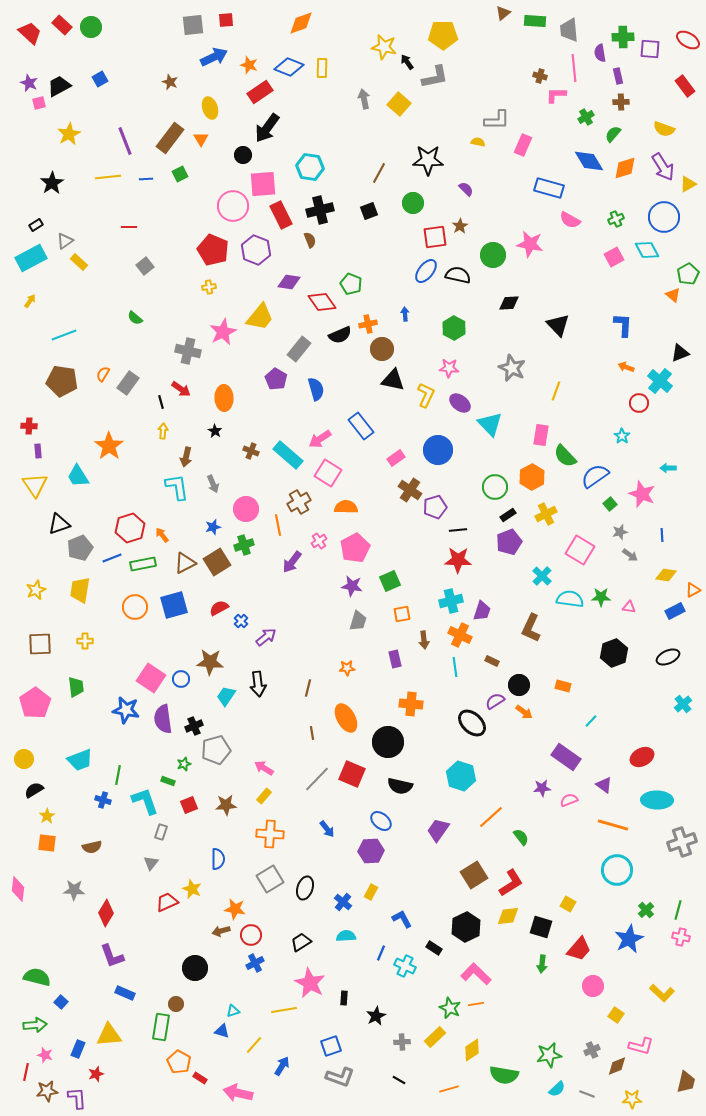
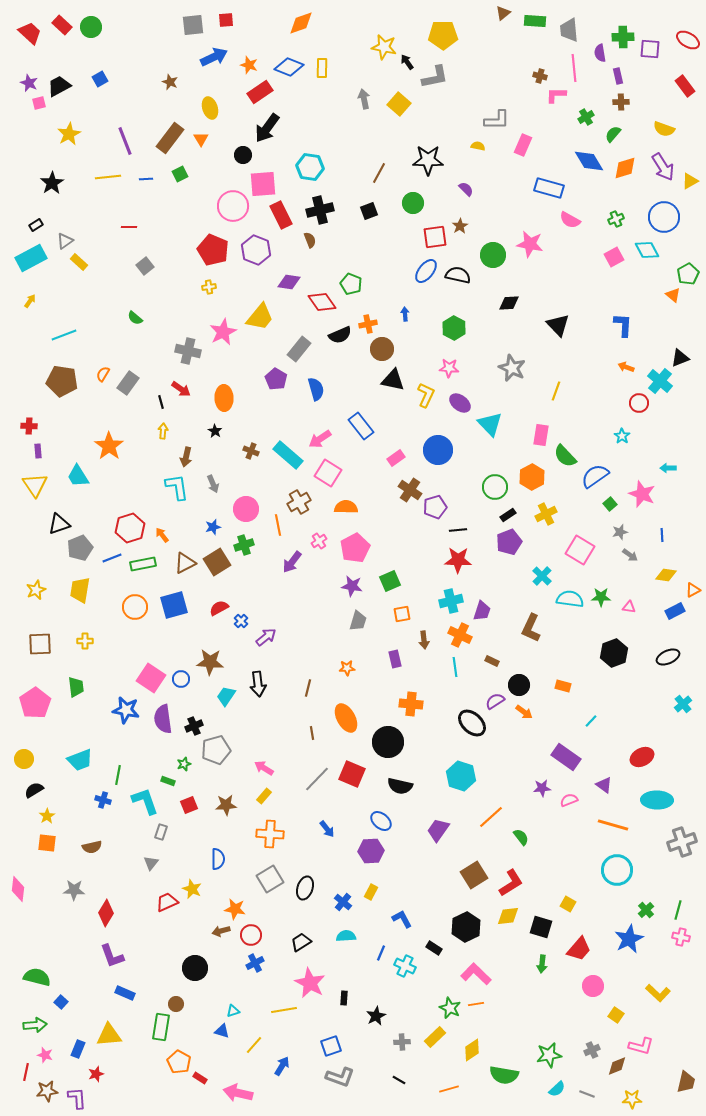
yellow semicircle at (478, 142): moved 4 px down
yellow triangle at (688, 184): moved 2 px right, 3 px up
black triangle at (680, 353): moved 5 px down
yellow L-shape at (662, 993): moved 4 px left
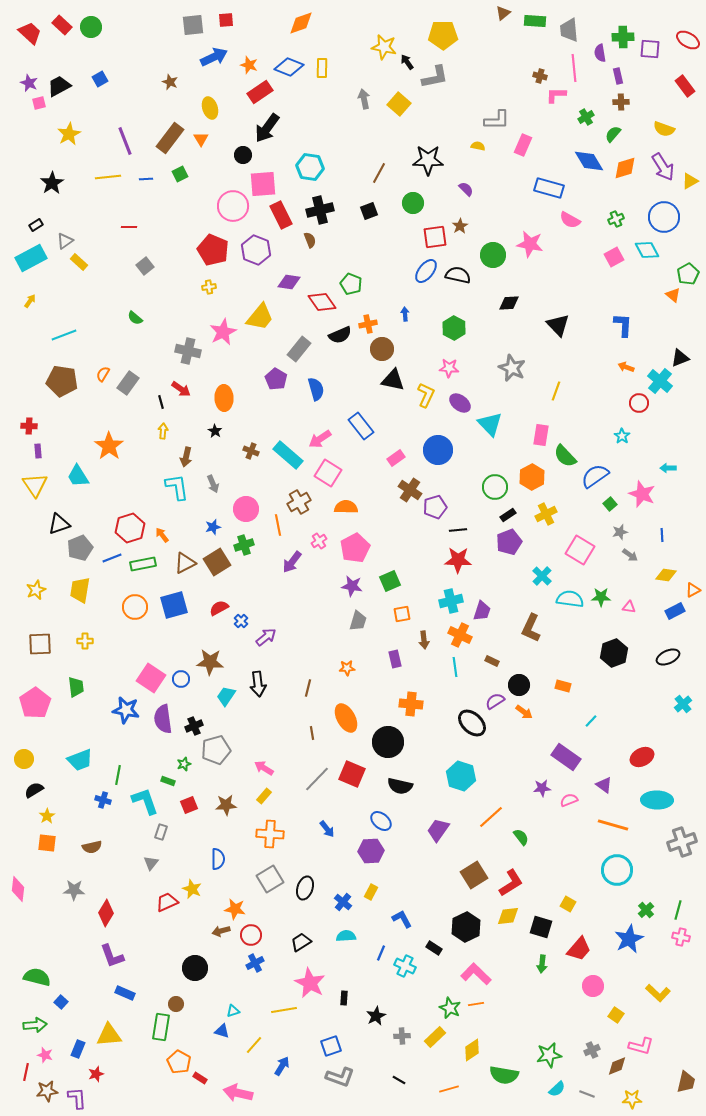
gray cross at (402, 1042): moved 6 px up
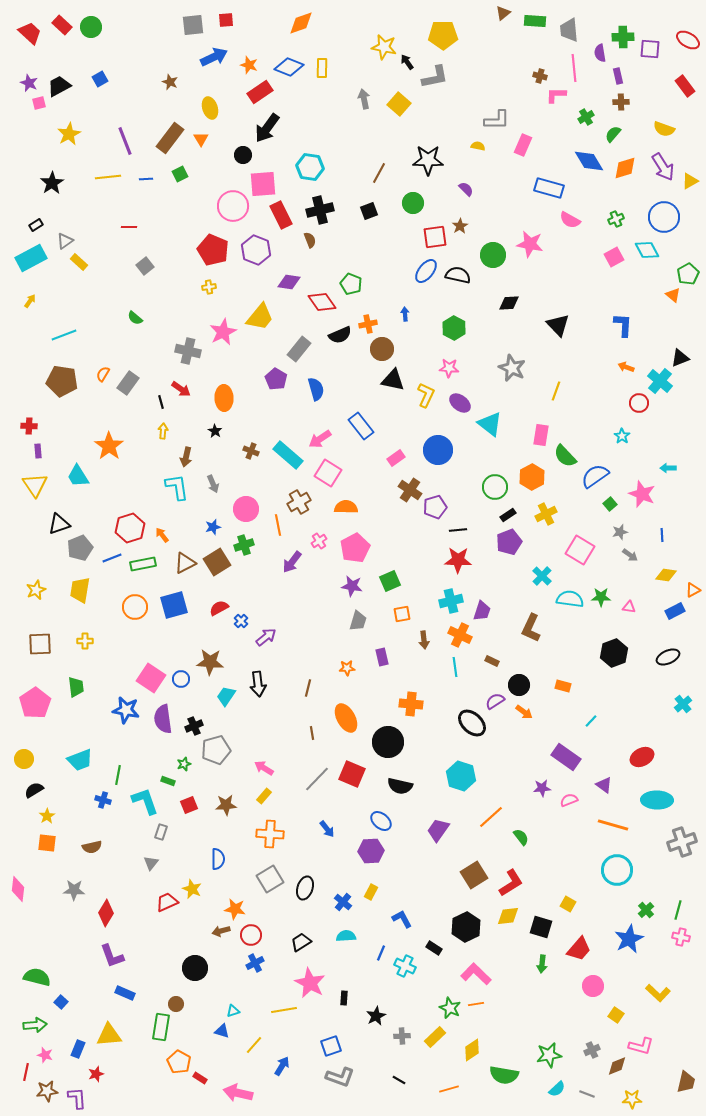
cyan triangle at (490, 424): rotated 8 degrees counterclockwise
purple rectangle at (395, 659): moved 13 px left, 2 px up
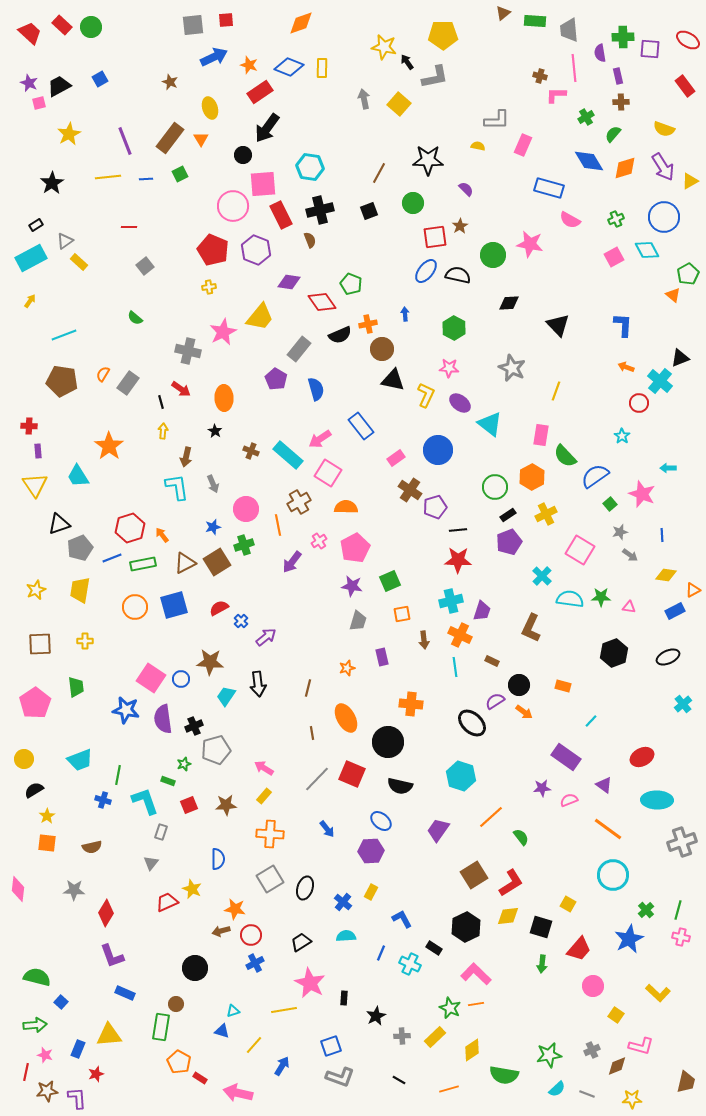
orange star at (347, 668): rotated 14 degrees counterclockwise
orange line at (613, 825): moved 5 px left, 4 px down; rotated 20 degrees clockwise
cyan circle at (617, 870): moved 4 px left, 5 px down
cyan cross at (405, 966): moved 5 px right, 2 px up
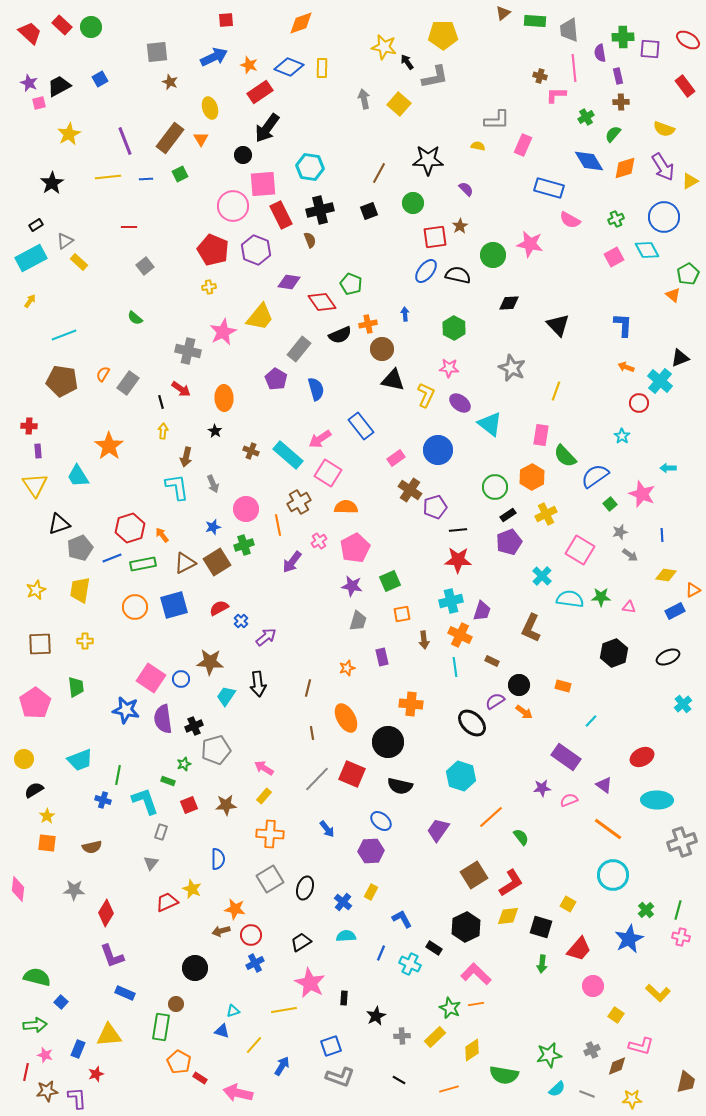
gray square at (193, 25): moved 36 px left, 27 px down
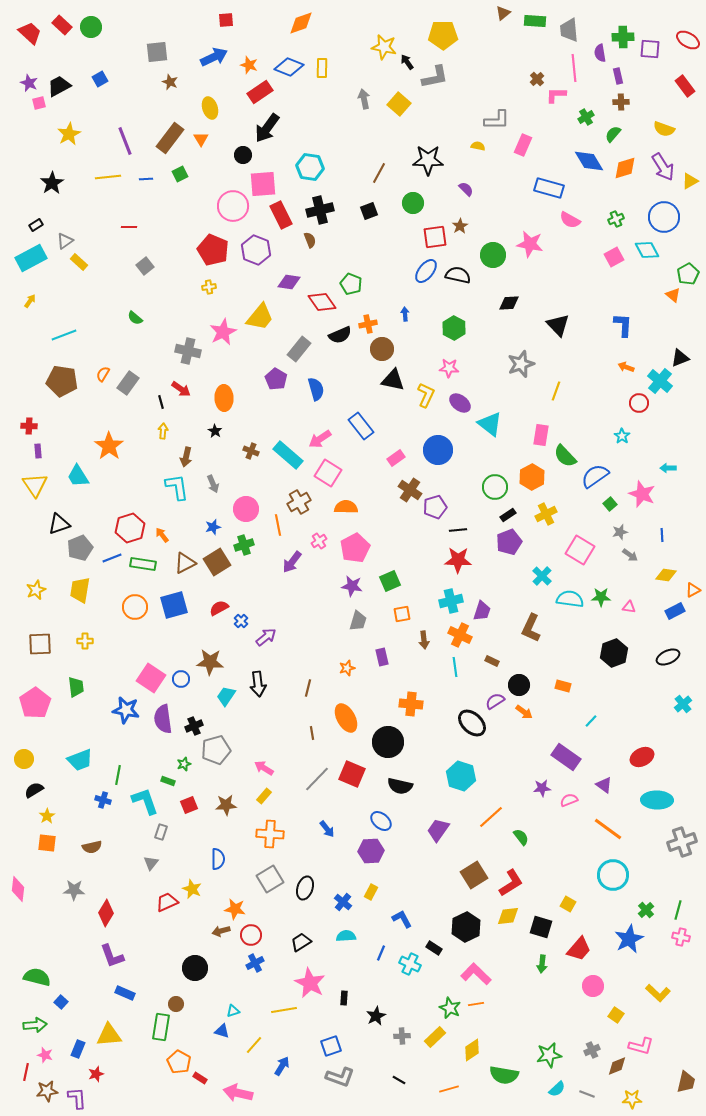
brown cross at (540, 76): moved 3 px left, 3 px down; rotated 32 degrees clockwise
gray star at (512, 368): moved 9 px right, 4 px up; rotated 28 degrees clockwise
green rectangle at (143, 564): rotated 20 degrees clockwise
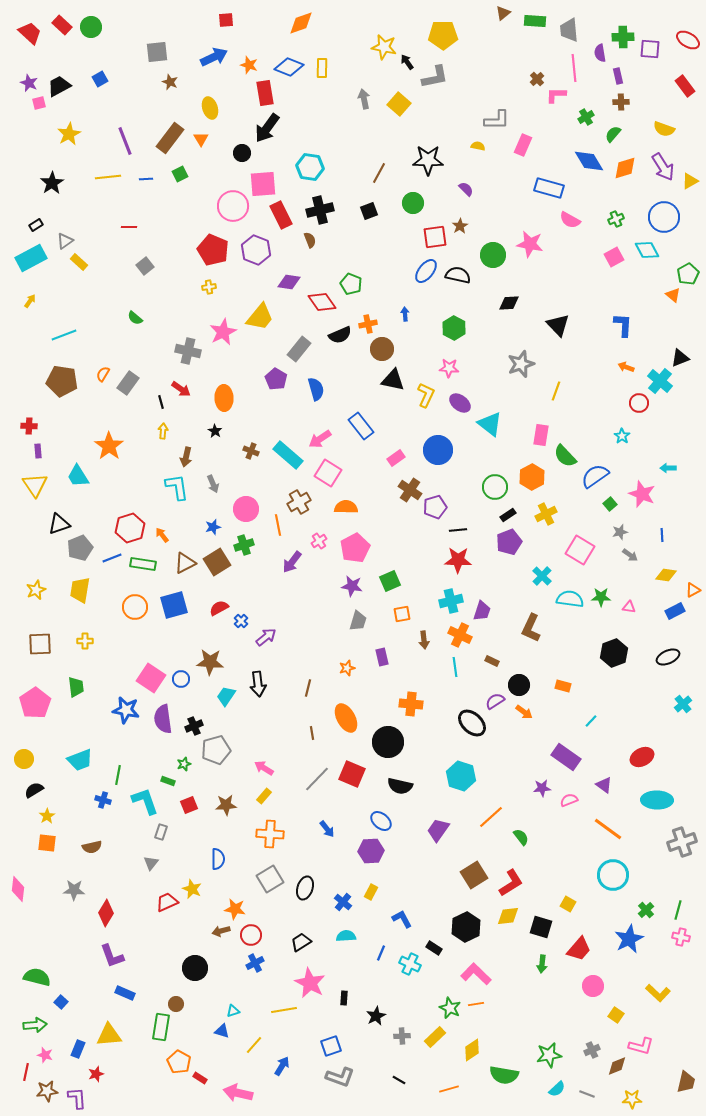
red rectangle at (260, 92): moved 5 px right, 1 px down; rotated 65 degrees counterclockwise
black circle at (243, 155): moved 1 px left, 2 px up
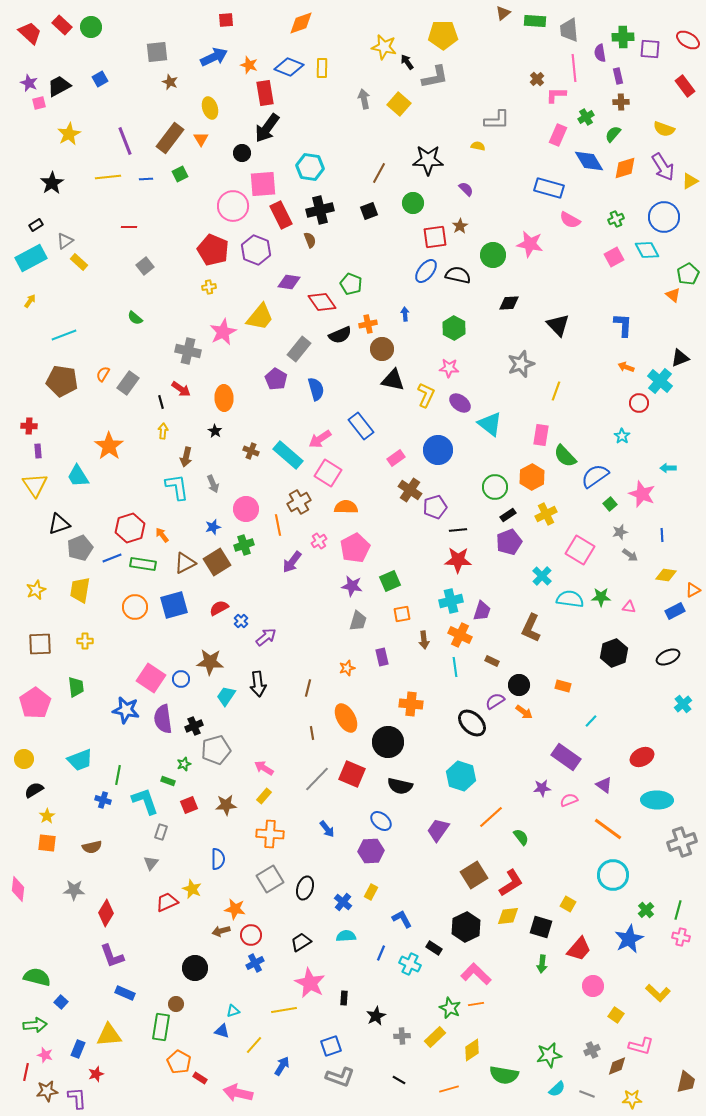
pink rectangle at (523, 145): moved 35 px right, 10 px up
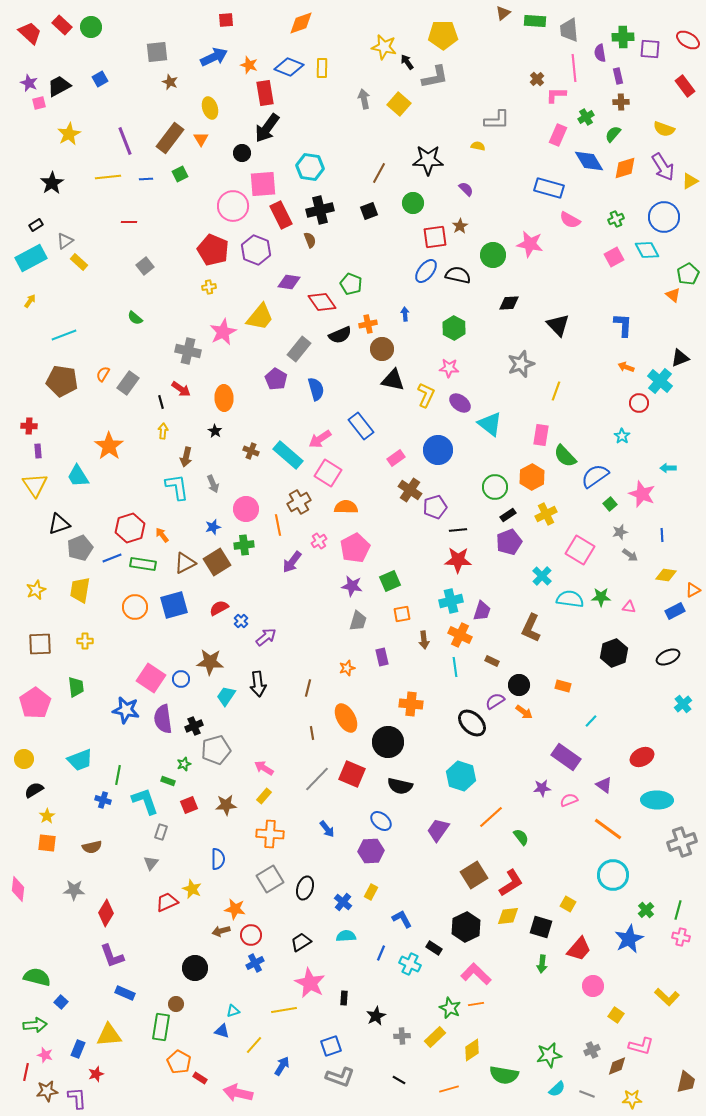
red line at (129, 227): moved 5 px up
green cross at (244, 545): rotated 12 degrees clockwise
yellow L-shape at (658, 993): moved 9 px right, 4 px down
